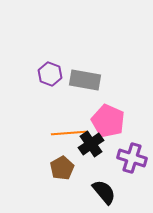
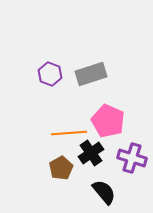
gray rectangle: moved 6 px right, 6 px up; rotated 28 degrees counterclockwise
black cross: moved 9 px down
brown pentagon: moved 1 px left
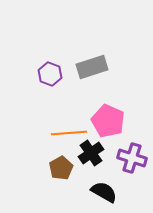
gray rectangle: moved 1 px right, 7 px up
black semicircle: rotated 20 degrees counterclockwise
